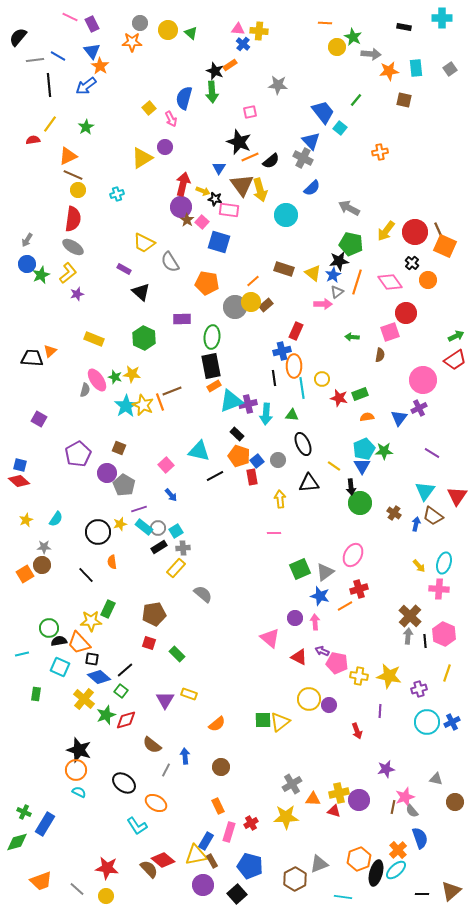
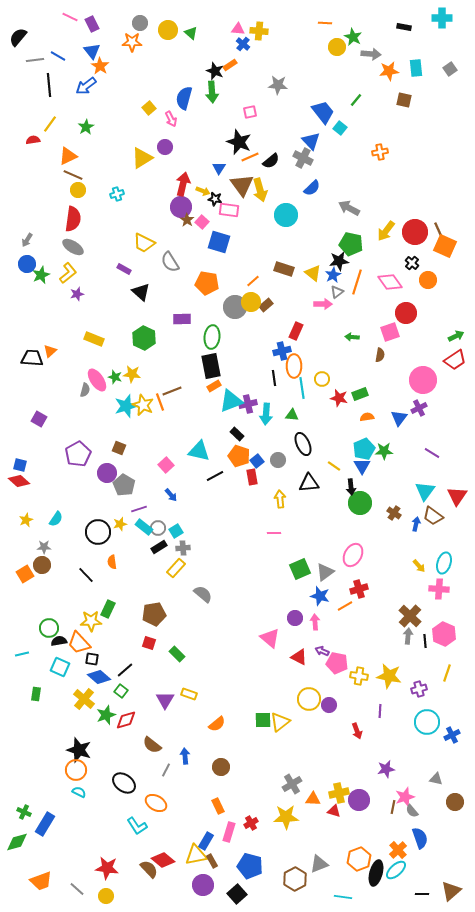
cyan star at (126, 406): rotated 15 degrees clockwise
blue cross at (452, 722): moved 13 px down
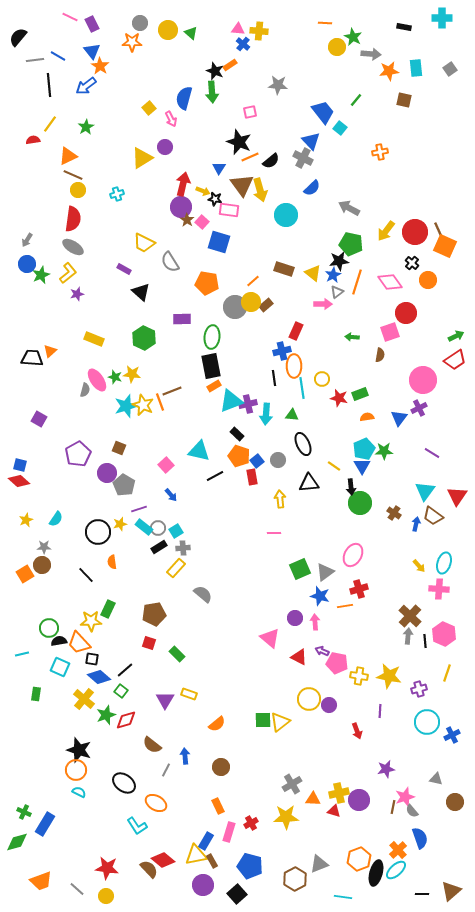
orange line at (345, 606): rotated 21 degrees clockwise
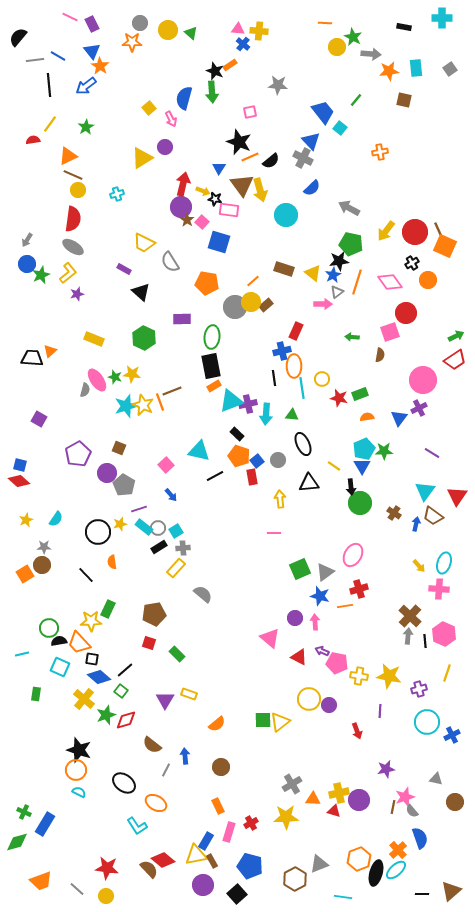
black cross at (412, 263): rotated 16 degrees clockwise
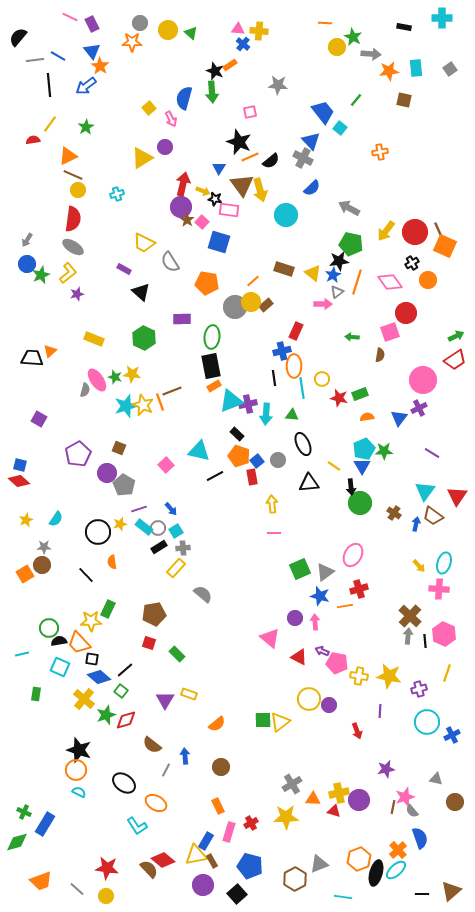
blue arrow at (171, 495): moved 14 px down
yellow arrow at (280, 499): moved 8 px left, 5 px down
